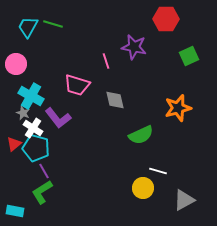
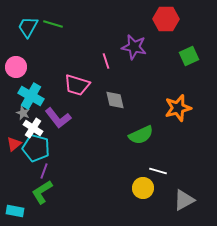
pink circle: moved 3 px down
purple line: rotated 49 degrees clockwise
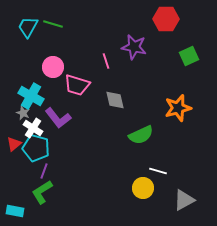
pink circle: moved 37 px right
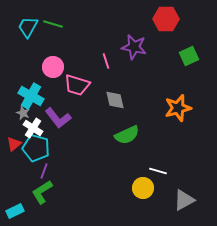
green semicircle: moved 14 px left
cyan rectangle: rotated 36 degrees counterclockwise
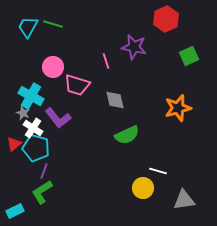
red hexagon: rotated 25 degrees counterclockwise
gray triangle: rotated 20 degrees clockwise
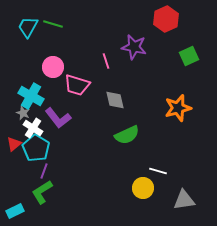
cyan pentagon: rotated 16 degrees clockwise
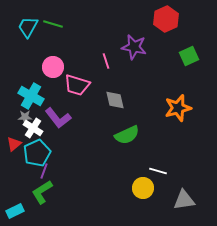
gray star: moved 2 px right, 4 px down; rotated 24 degrees counterclockwise
cyan pentagon: moved 1 px right, 5 px down; rotated 16 degrees clockwise
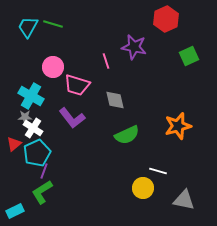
orange star: moved 18 px down
purple L-shape: moved 14 px right
gray triangle: rotated 20 degrees clockwise
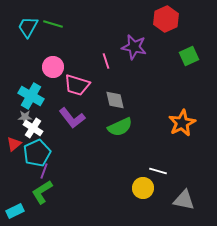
orange star: moved 4 px right, 3 px up; rotated 12 degrees counterclockwise
green semicircle: moved 7 px left, 8 px up
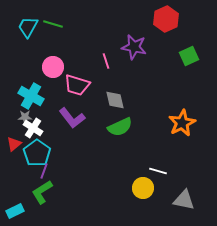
cyan pentagon: rotated 12 degrees counterclockwise
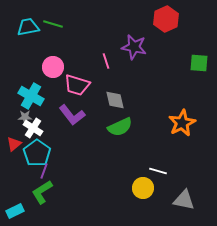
cyan trapezoid: rotated 50 degrees clockwise
green square: moved 10 px right, 7 px down; rotated 30 degrees clockwise
purple L-shape: moved 3 px up
